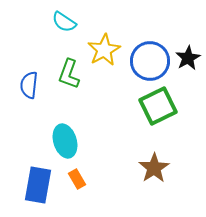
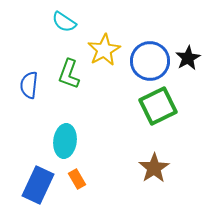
cyan ellipse: rotated 24 degrees clockwise
blue rectangle: rotated 15 degrees clockwise
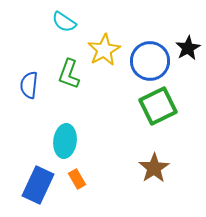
black star: moved 10 px up
